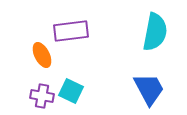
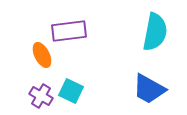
purple rectangle: moved 2 px left
blue trapezoid: rotated 147 degrees clockwise
purple cross: moved 1 px left; rotated 20 degrees clockwise
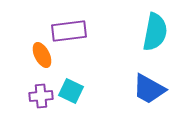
purple cross: rotated 35 degrees counterclockwise
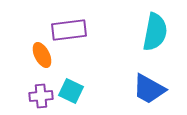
purple rectangle: moved 1 px up
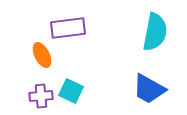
purple rectangle: moved 1 px left, 2 px up
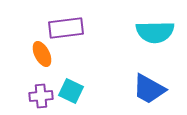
purple rectangle: moved 2 px left
cyan semicircle: rotated 78 degrees clockwise
orange ellipse: moved 1 px up
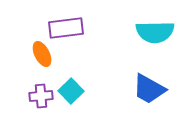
cyan square: rotated 20 degrees clockwise
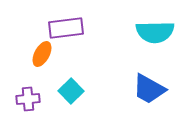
orange ellipse: rotated 55 degrees clockwise
purple cross: moved 13 px left, 3 px down
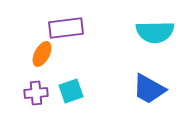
cyan square: rotated 25 degrees clockwise
purple cross: moved 8 px right, 6 px up
